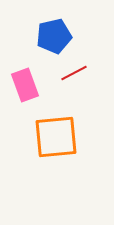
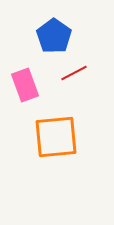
blue pentagon: rotated 24 degrees counterclockwise
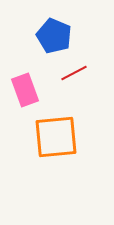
blue pentagon: rotated 12 degrees counterclockwise
pink rectangle: moved 5 px down
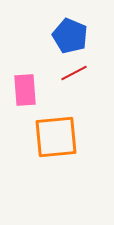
blue pentagon: moved 16 px right
pink rectangle: rotated 16 degrees clockwise
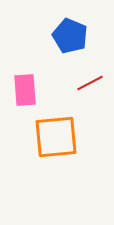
red line: moved 16 px right, 10 px down
